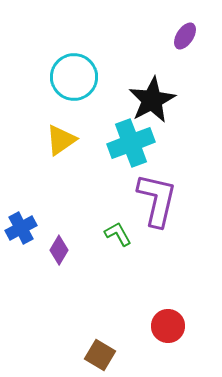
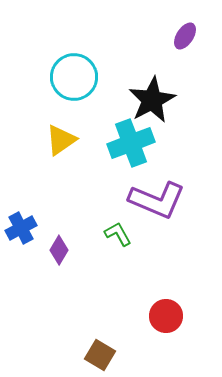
purple L-shape: rotated 100 degrees clockwise
red circle: moved 2 px left, 10 px up
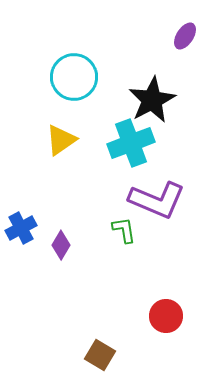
green L-shape: moved 6 px right, 4 px up; rotated 20 degrees clockwise
purple diamond: moved 2 px right, 5 px up
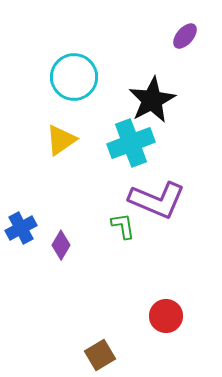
purple ellipse: rotated 8 degrees clockwise
green L-shape: moved 1 px left, 4 px up
brown square: rotated 28 degrees clockwise
